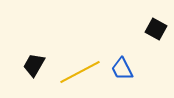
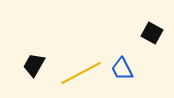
black square: moved 4 px left, 4 px down
yellow line: moved 1 px right, 1 px down
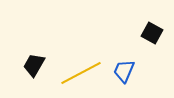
blue trapezoid: moved 2 px right, 2 px down; rotated 50 degrees clockwise
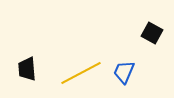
black trapezoid: moved 7 px left, 4 px down; rotated 35 degrees counterclockwise
blue trapezoid: moved 1 px down
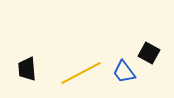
black square: moved 3 px left, 20 px down
blue trapezoid: rotated 60 degrees counterclockwise
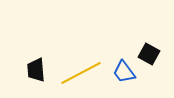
black square: moved 1 px down
black trapezoid: moved 9 px right, 1 px down
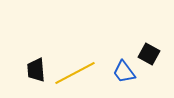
yellow line: moved 6 px left
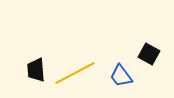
blue trapezoid: moved 3 px left, 4 px down
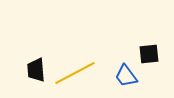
black square: rotated 35 degrees counterclockwise
blue trapezoid: moved 5 px right
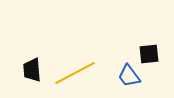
black trapezoid: moved 4 px left
blue trapezoid: moved 3 px right
